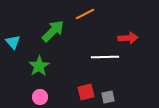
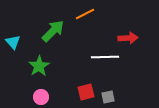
pink circle: moved 1 px right
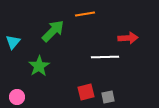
orange line: rotated 18 degrees clockwise
cyan triangle: rotated 21 degrees clockwise
pink circle: moved 24 px left
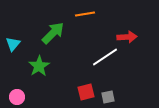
green arrow: moved 2 px down
red arrow: moved 1 px left, 1 px up
cyan triangle: moved 2 px down
white line: rotated 32 degrees counterclockwise
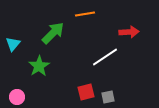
red arrow: moved 2 px right, 5 px up
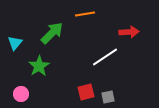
green arrow: moved 1 px left
cyan triangle: moved 2 px right, 1 px up
pink circle: moved 4 px right, 3 px up
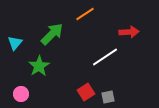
orange line: rotated 24 degrees counterclockwise
green arrow: moved 1 px down
red square: rotated 18 degrees counterclockwise
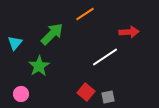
red square: rotated 18 degrees counterclockwise
